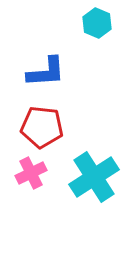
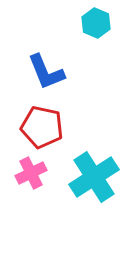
cyan hexagon: moved 1 px left
blue L-shape: rotated 72 degrees clockwise
red pentagon: rotated 6 degrees clockwise
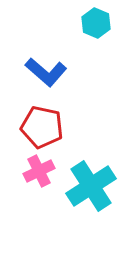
blue L-shape: rotated 27 degrees counterclockwise
pink cross: moved 8 px right, 2 px up
cyan cross: moved 3 px left, 9 px down
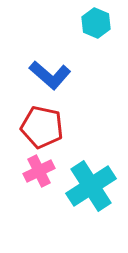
blue L-shape: moved 4 px right, 3 px down
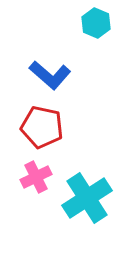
pink cross: moved 3 px left, 6 px down
cyan cross: moved 4 px left, 12 px down
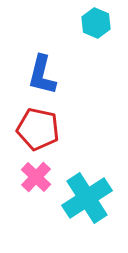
blue L-shape: moved 8 px left; rotated 63 degrees clockwise
red pentagon: moved 4 px left, 2 px down
pink cross: rotated 20 degrees counterclockwise
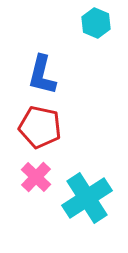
red pentagon: moved 2 px right, 2 px up
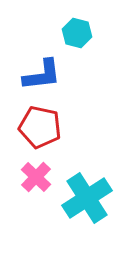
cyan hexagon: moved 19 px left, 10 px down; rotated 8 degrees counterclockwise
blue L-shape: rotated 111 degrees counterclockwise
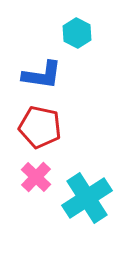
cyan hexagon: rotated 12 degrees clockwise
blue L-shape: rotated 15 degrees clockwise
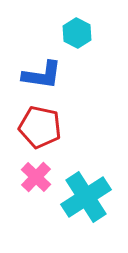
cyan cross: moved 1 px left, 1 px up
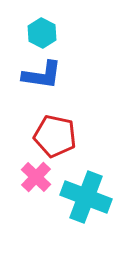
cyan hexagon: moved 35 px left
red pentagon: moved 15 px right, 9 px down
cyan cross: rotated 36 degrees counterclockwise
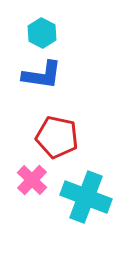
red pentagon: moved 2 px right, 1 px down
pink cross: moved 4 px left, 3 px down
